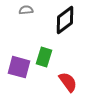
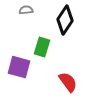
black diamond: rotated 20 degrees counterclockwise
green rectangle: moved 2 px left, 10 px up
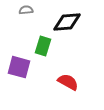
black diamond: moved 2 px right, 2 px down; rotated 52 degrees clockwise
green rectangle: moved 1 px right, 1 px up
red semicircle: rotated 25 degrees counterclockwise
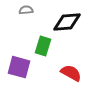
red semicircle: moved 3 px right, 9 px up
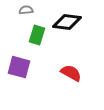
black diamond: rotated 12 degrees clockwise
green rectangle: moved 6 px left, 11 px up
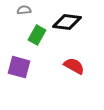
gray semicircle: moved 2 px left
green rectangle: rotated 12 degrees clockwise
red semicircle: moved 3 px right, 7 px up
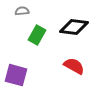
gray semicircle: moved 2 px left, 1 px down
black diamond: moved 7 px right, 5 px down
purple square: moved 3 px left, 8 px down
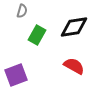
gray semicircle: rotated 112 degrees clockwise
black diamond: rotated 16 degrees counterclockwise
purple square: rotated 35 degrees counterclockwise
